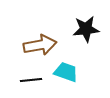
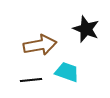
black star: rotated 28 degrees clockwise
cyan trapezoid: moved 1 px right
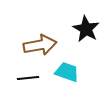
black star: rotated 8 degrees clockwise
black line: moved 3 px left, 2 px up
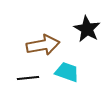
black star: moved 1 px right
brown arrow: moved 3 px right
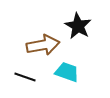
black star: moved 9 px left, 3 px up
black line: moved 3 px left, 1 px up; rotated 25 degrees clockwise
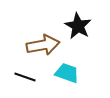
cyan trapezoid: moved 1 px down
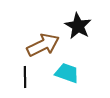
brown arrow: rotated 16 degrees counterclockwise
black line: rotated 70 degrees clockwise
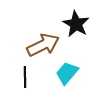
black star: moved 2 px left, 2 px up
cyan trapezoid: rotated 70 degrees counterclockwise
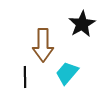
black star: moved 6 px right; rotated 12 degrees clockwise
brown arrow: rotated 116 degrees clockwise
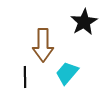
black star: moved 2 px right, 2 px up
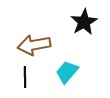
brown arrow: moved 9 px left; rotated 80 degrees clockwise
cyan trapezoid: moved 1 px up
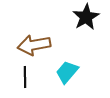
black star: moved 2 px right, 5 px up
